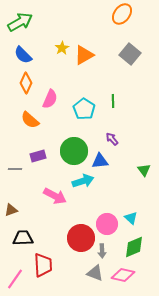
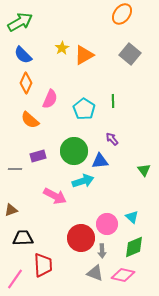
cyan triangle: moved 1 px right, 1 px up
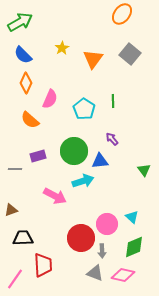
orange triangle: moved 9 px right, 4 px down; rotated 25 degrees counterclockwise
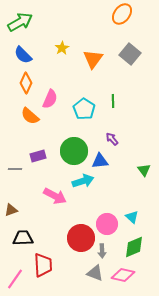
orange semicircle: moved 4 px up
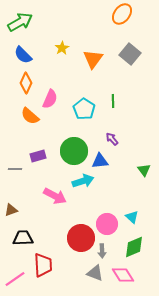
pink diamond: rotated 45 degrees clockwise
pink line: rotated 20 degrees clockwise
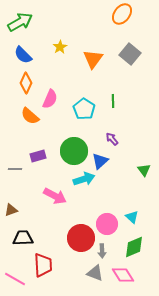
yellow star: moved 2 px left, 1 px up
blue triangle: rotated 36 degrees counterclockwise
cyan arrow: moved 1 px right, 2 px up
pink line: rotated 65 degrees clockwise
